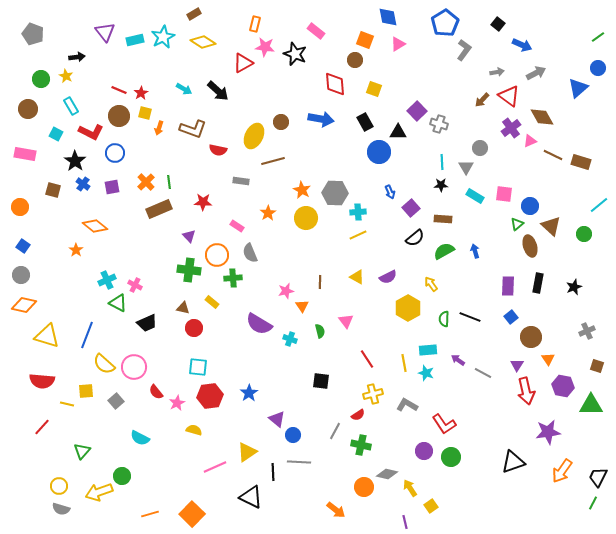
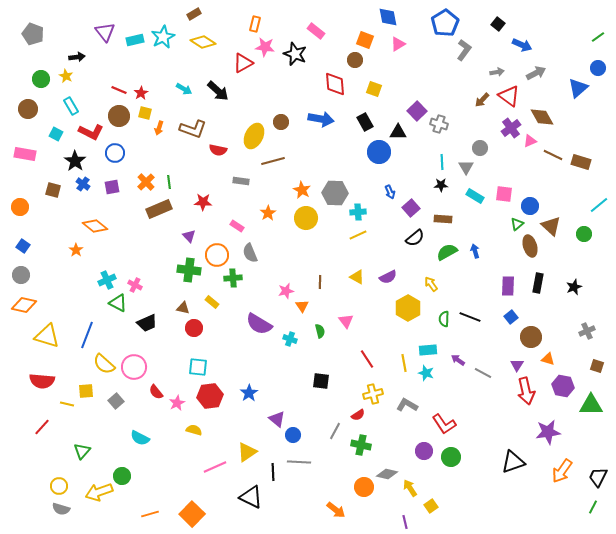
green semicircle at (444, 251): moved 3 px right, 1 px down
orange triangle at (548, 359): rotated 40 degrees counterclockwise
green line at (593, 503): moved 4 px down
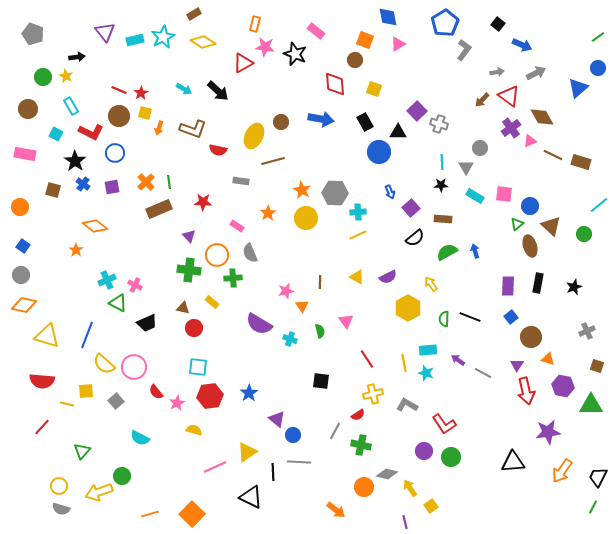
green circle at (41, 79): moved 2 px right, 2 px up
black triangle at (513, 462): rotated 15 degrees clockwise
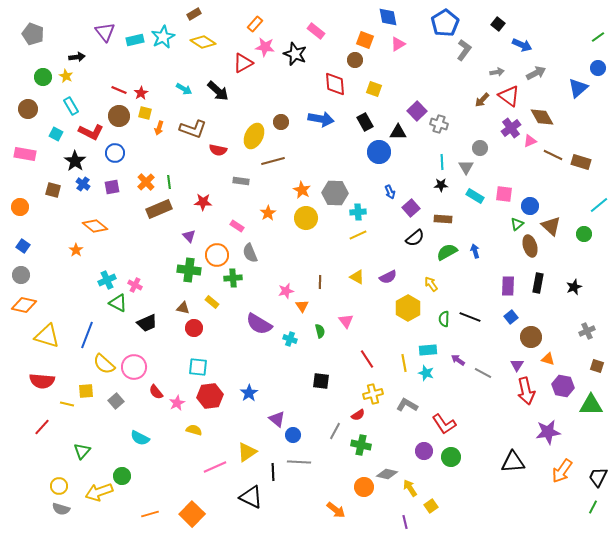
orange rectangle at (255, 24): rotated 28 degrees clockwise
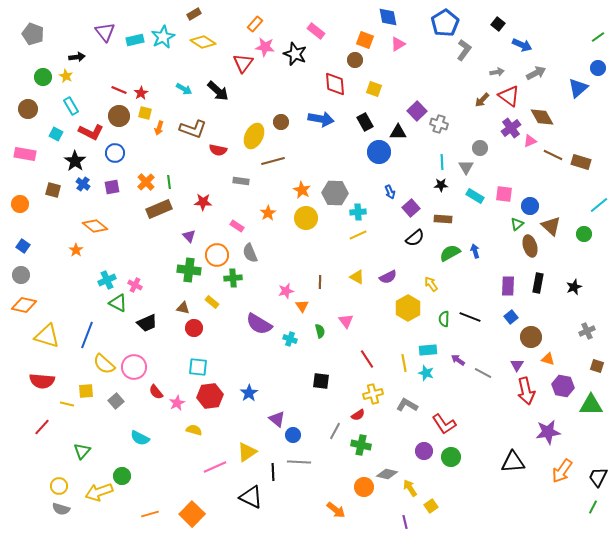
red triangle at (243, 63): rotated 25 degrees counterclockwise
orange circle at (20, 207): moved 3 px up
green semicircle at (447, 252): moved 3 px right, 1 px down
